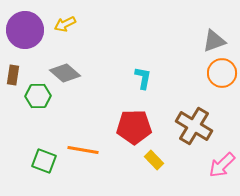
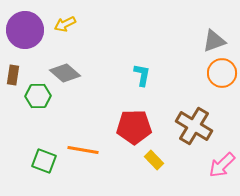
cyan L-shape: moved 1 px left, 3 px up
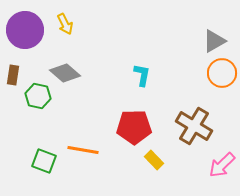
yellow arrow: rotated 90 degrees counterclockwise
gray triangle: rotated 10 degrees counterclockwise
green hexagon: rotated 15 degrees clockwise
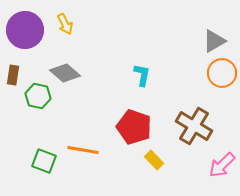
red pentagon: rotated 20 degrees clockwise
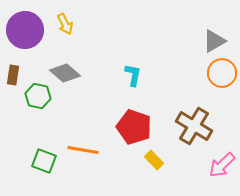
cyan L-shape: moved 9 px left
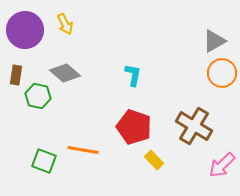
brown rectangle: moved 3 px right
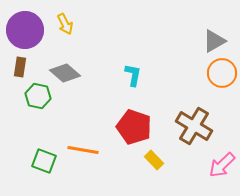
brown rectangle: moved 4 px right, 8 px up
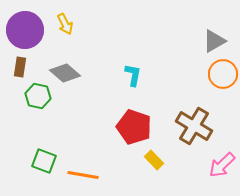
orange circle: moved 1 px right, 1 px down
orange line: moved 25 px down
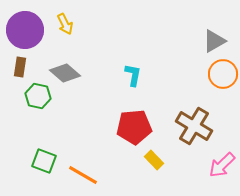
red pentagon: rotated 24 degrees counterclockwise
orange line: rotated 20 degrees clockwise
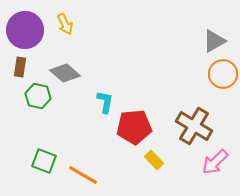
cyan L-shape: moved 28 px left, 27 px down
pink arrow: moved 7 px left, 3 px up
